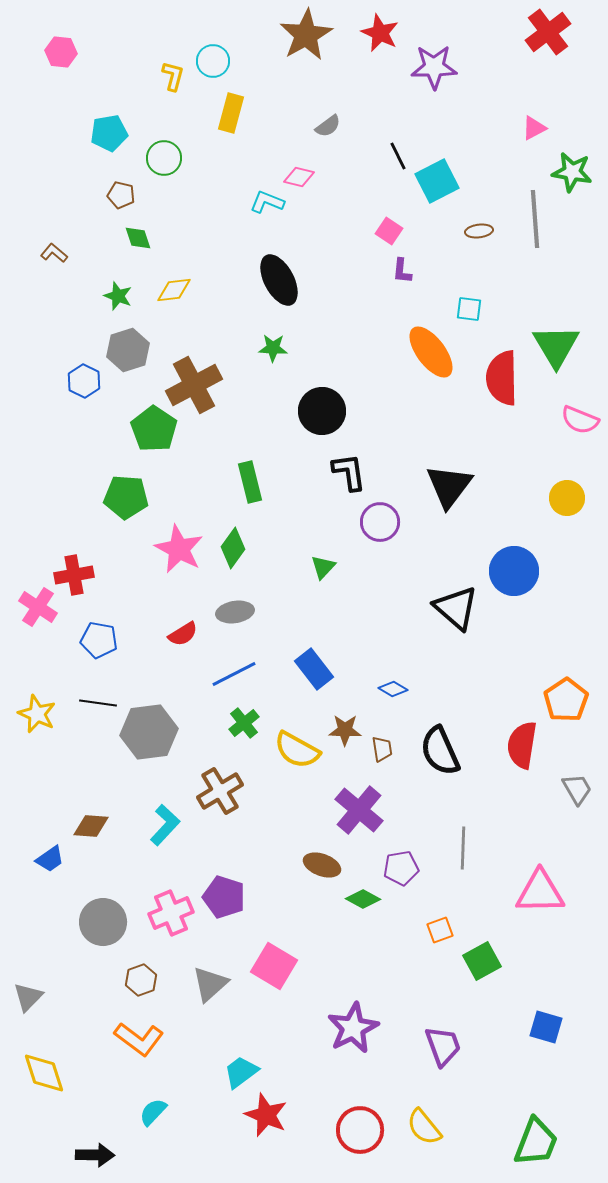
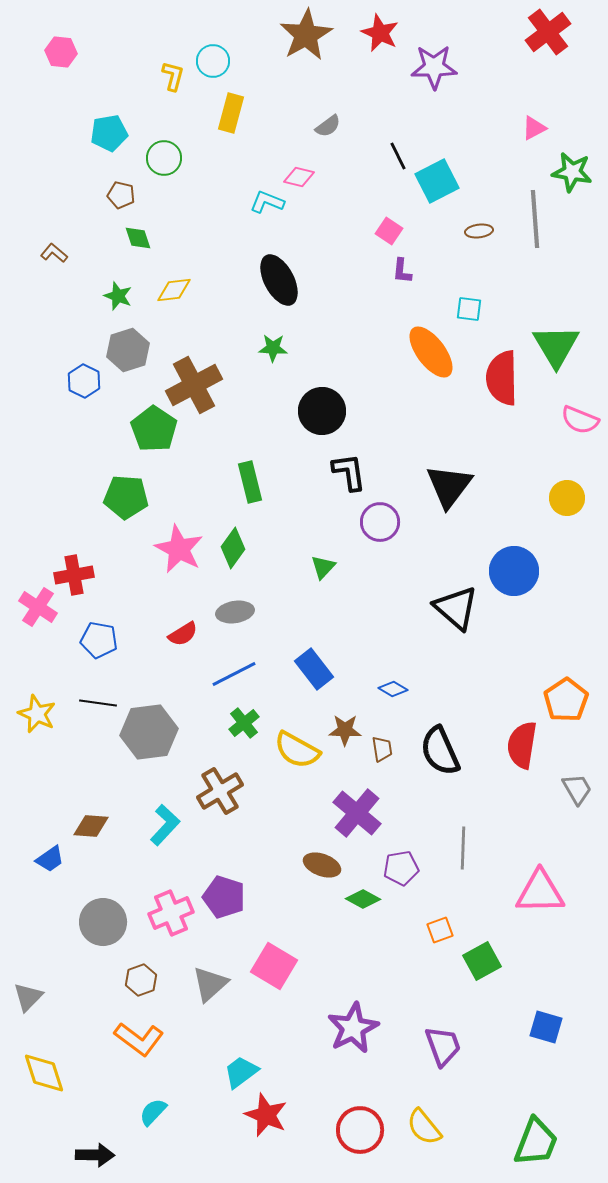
purple cross at (359, 810): moved 2 px left, 3 px down
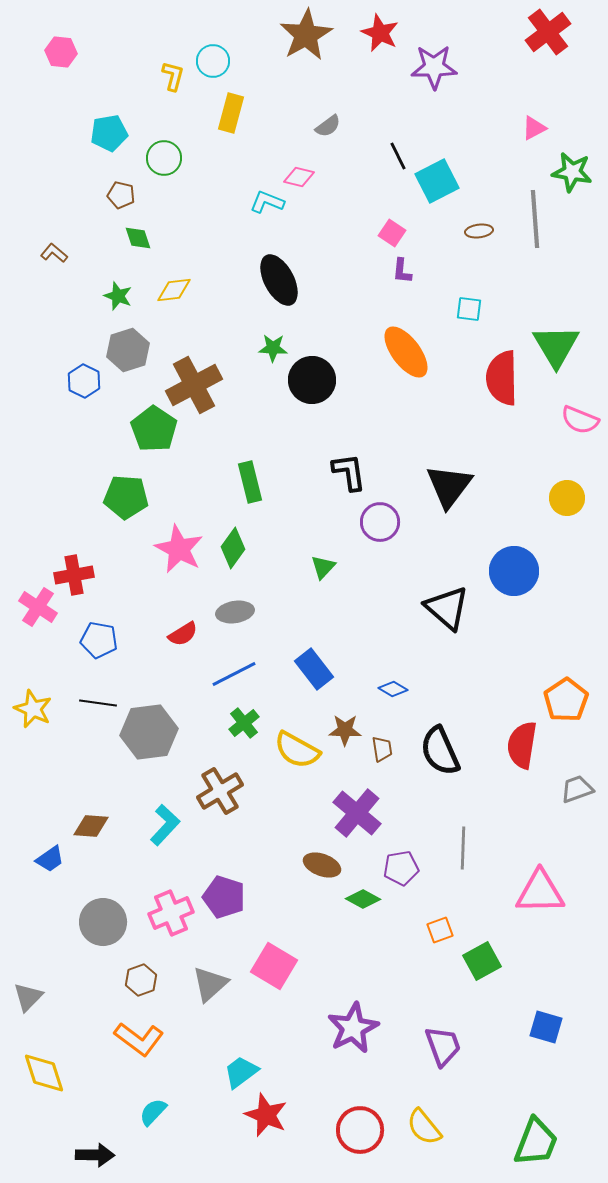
pink square at (389, 231): moved 3 px right, 2 px down
orange ellipse at (431, 352): moved 25 px left
black circle at (322, 411): moved 10 px left, 31 px up
black triangle at (456, 608): moved 9 px left
yellow star at (37, 714): moved 4 px left, 5 px up
gray trapezoid at (577, 789): rotated 80 degrees counterclockwise
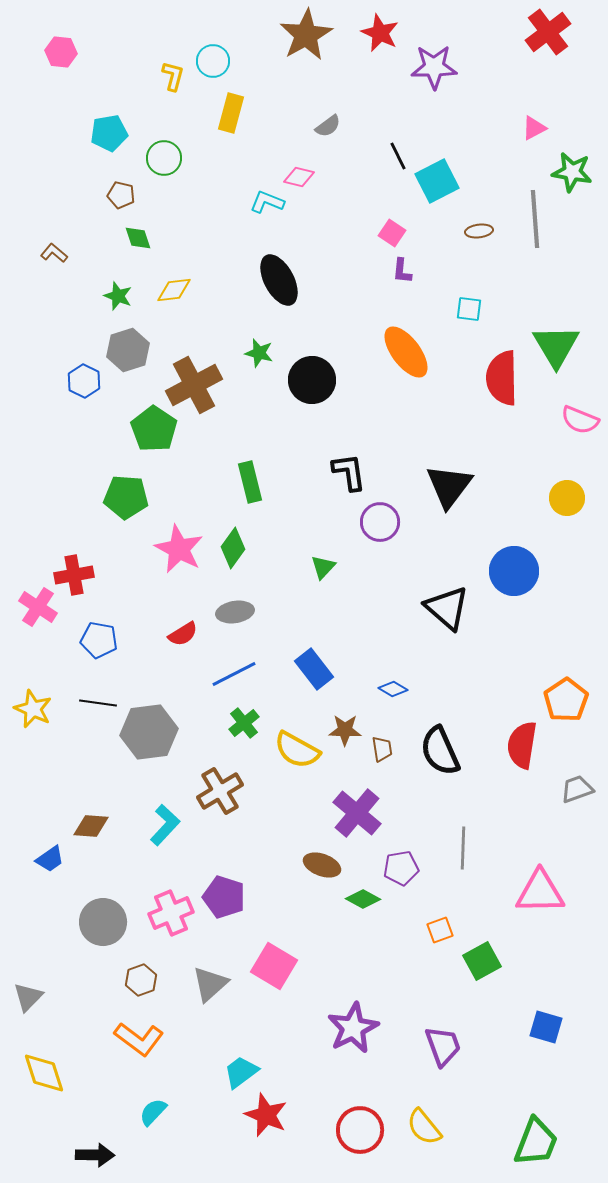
green star at (273, 348): moved 14 px left, 5 px down; rotated 12 degrees clockwise
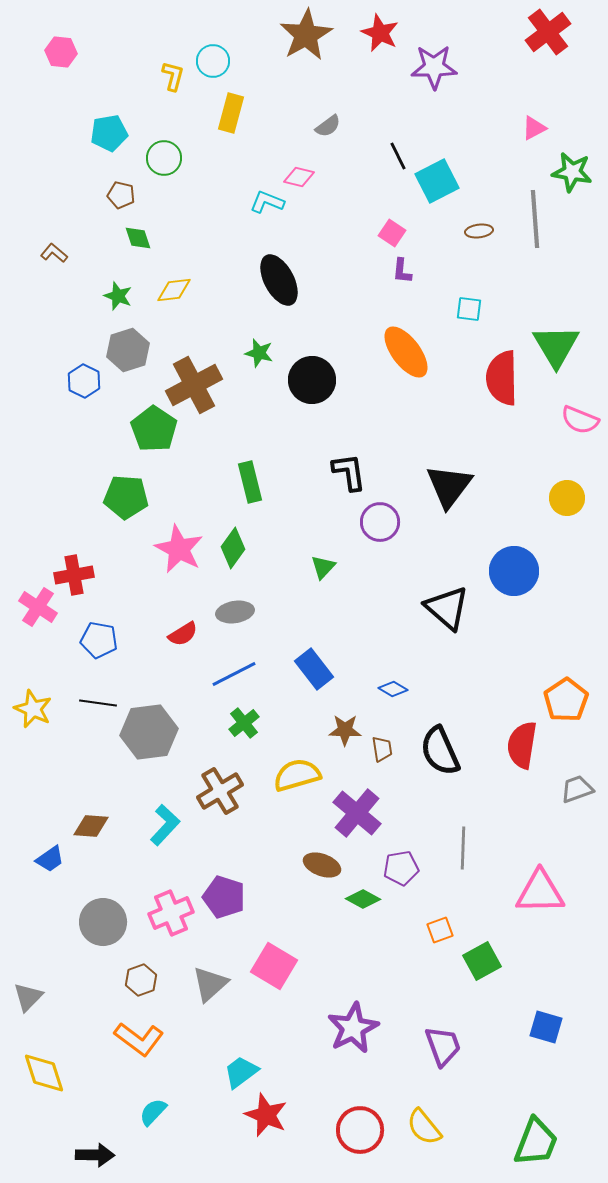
yellow semicircle at (297, 750): moved 25 px down; rotated 135 degrees clockwise
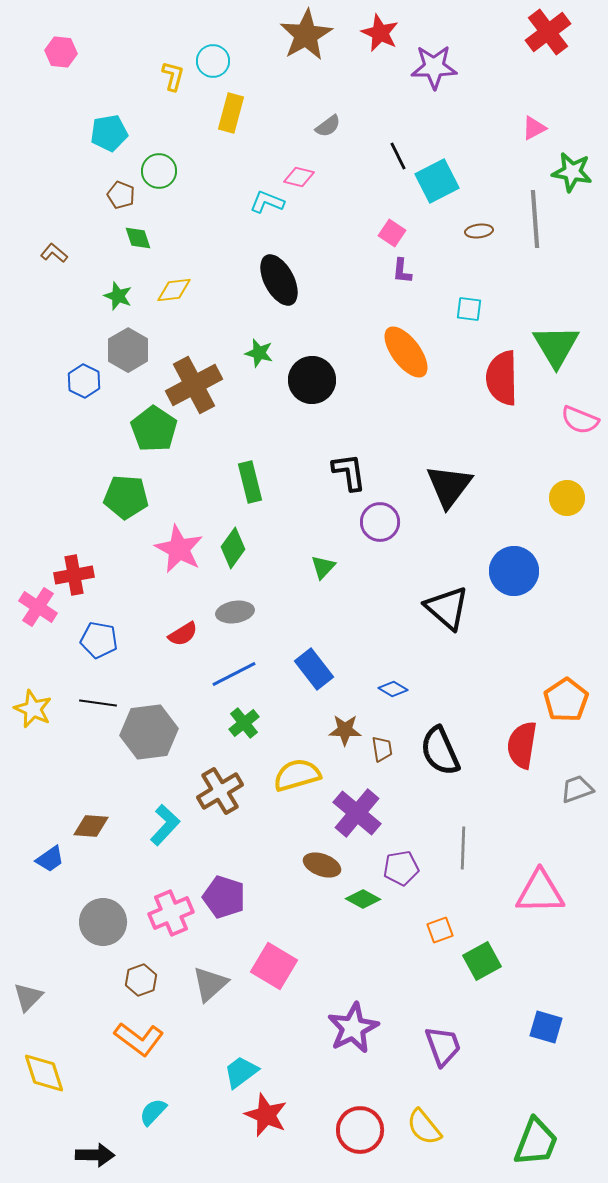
green circle at (164, 158): moved 5 px left, 13 px down
brown pentagon at (121, 195): rotated 8 degrees clockwise
gray hexagon at (128, 350): rotated 12 degrees counterclockwise
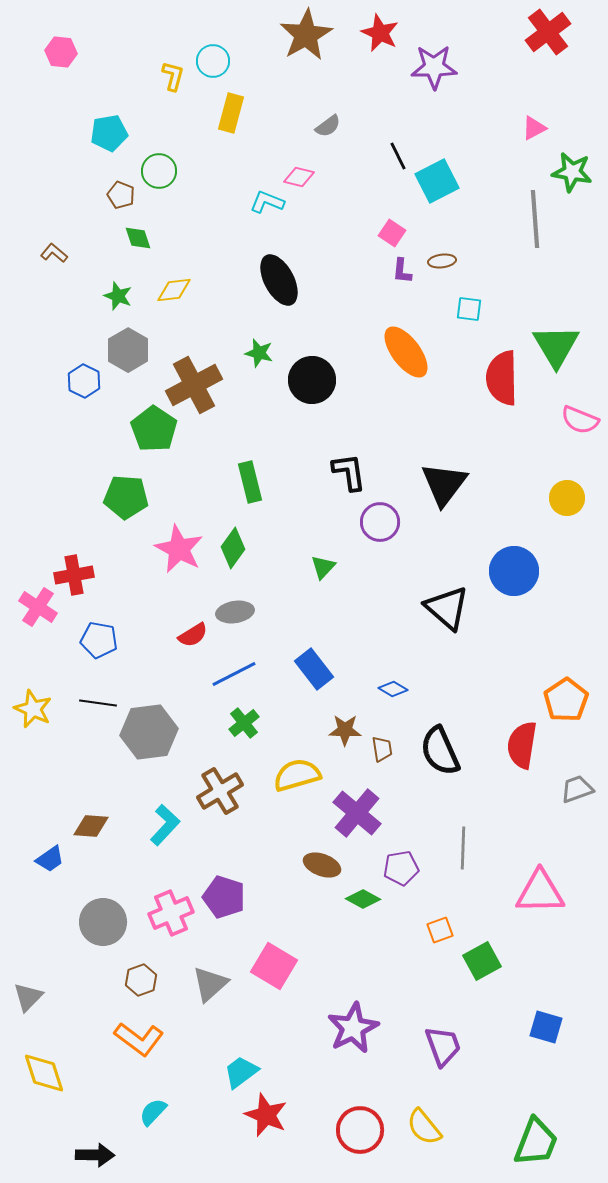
brown ellipse at (479, 231): moved 37 px left, 30 px down
black triangle at (449, 486): moved 5 px left, 2 px up
red semicircle at (183, 634): moved 10 px right, 1 px down
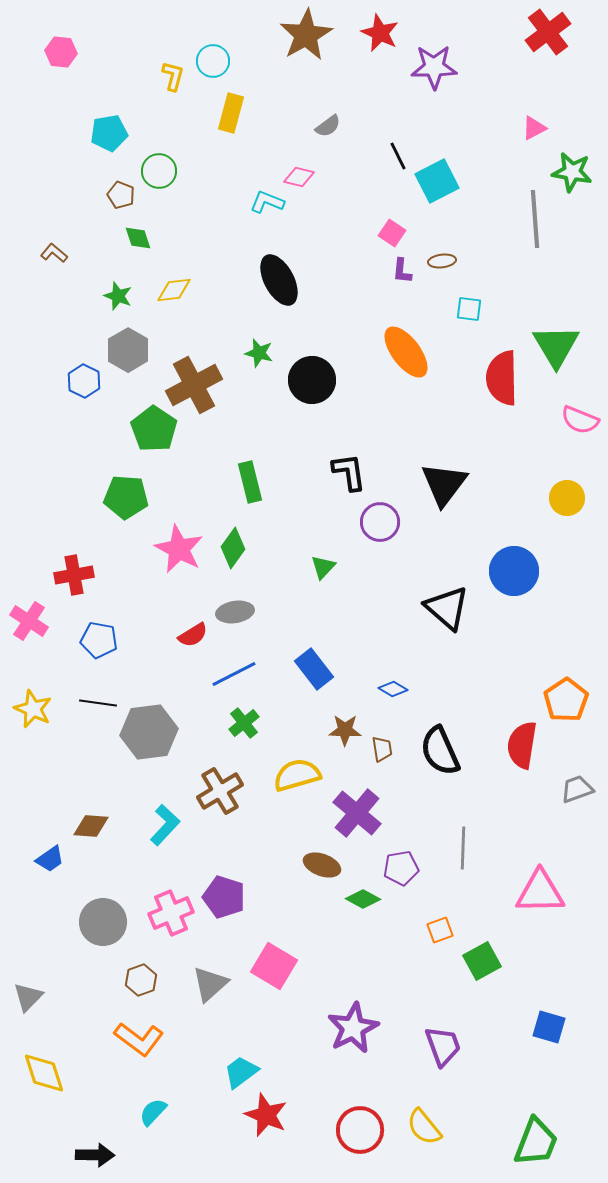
pink cross at (38, 607): moved 9 px left, 14 px down
blue square at (546, 1027): moved 3 px right
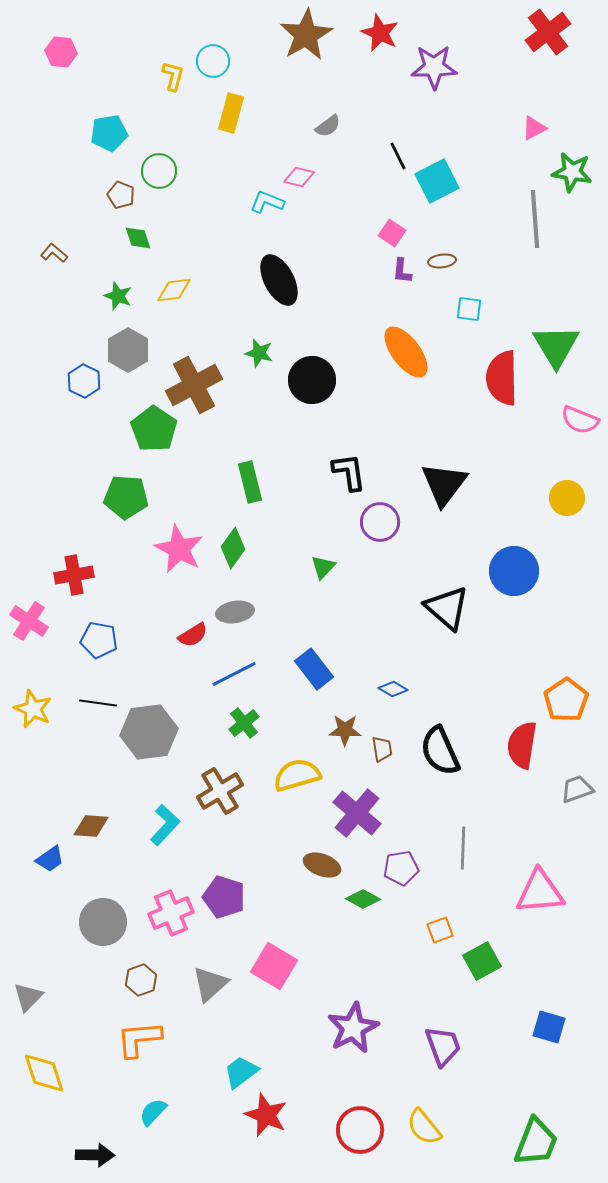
pink triangle at (540, 892): rotated 4 degrees counterclockwise
orange L-shape at (139, 1039): rotated 138 degrees clockwise
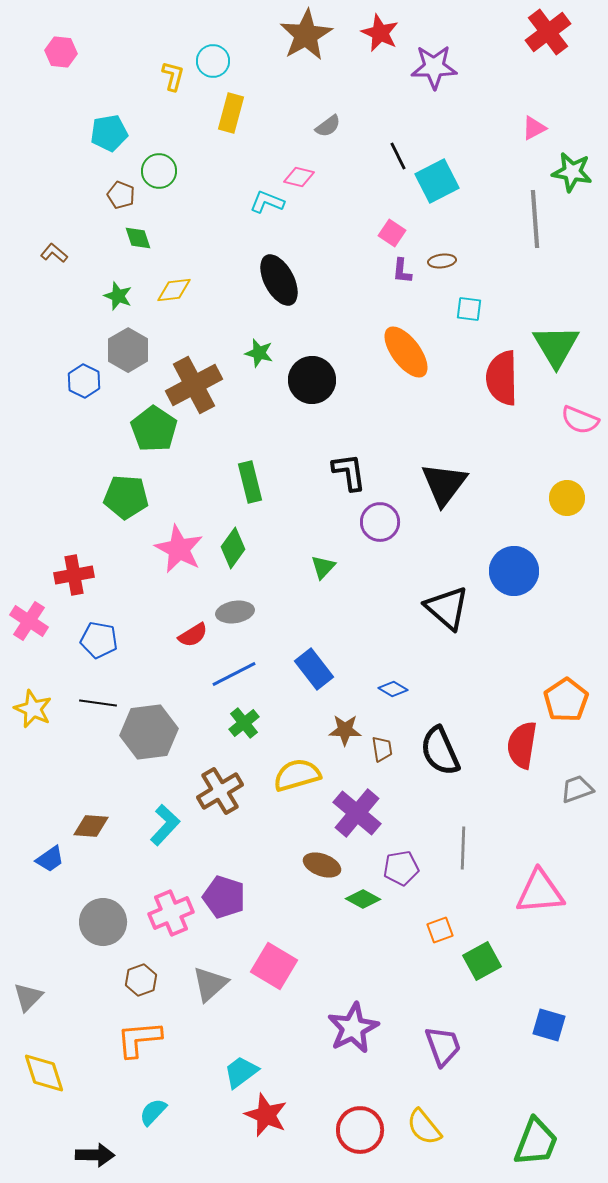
blue square at (549, 1027): moved 2 px up
